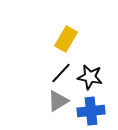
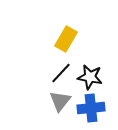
gray triangle: moved 2 px right; rotated 20 degrees counterclockwise
blue cross: moved 3 px up
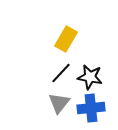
gray triangle: moved 1 px left, 2 px down
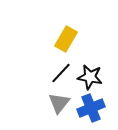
blue cross: rotated 16 degrees counterclockwise
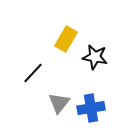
black line: moved 28 px left
black star: moved 5 px right, 20 px up
blue cross: rotated 12 degrees clockwise
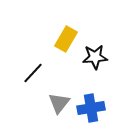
black star: rotated 15 degrees counterclockwise
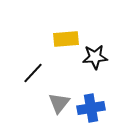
yellow rectangle: rotated 55 degrees clockwise
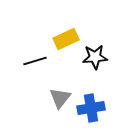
yellow rectangle: rotated 20 degrees counterclockwise
black line: moved 2 px right, 12 px up; rotated 30 degrees clockwise
gray triangle: moved 1 px right, 5 px up
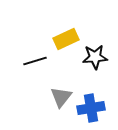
gray triangle: moved 1 px right, 1 px up
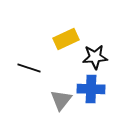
black line: moved 6 px left, 7 px down; rotated 35 degrees clockwise
gray triangle: moved 3 px down
blue cross: moved 19 px up; rotated 12 degrees clockwise
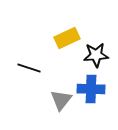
yellow rectangle: moved 1 px right, 1 px up
black star: moved 1 px right, 2 px up
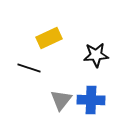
yellow rectangle: moved 18 px left
blue cross: moved 11 px down
